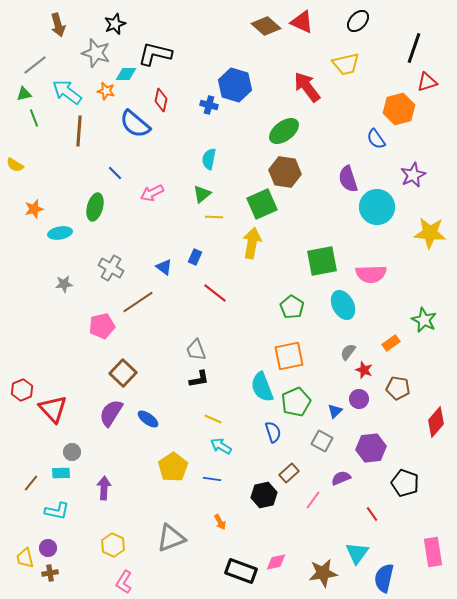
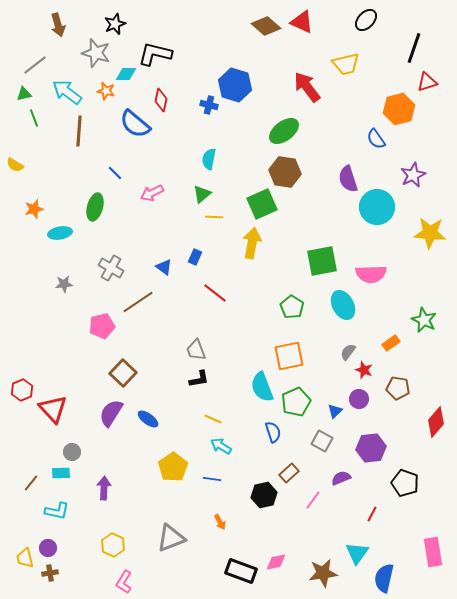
black ellipse at (358, 21): moved 8 px right, 1 px up
red line at (372, 514): rotated 63 degrees clockwise
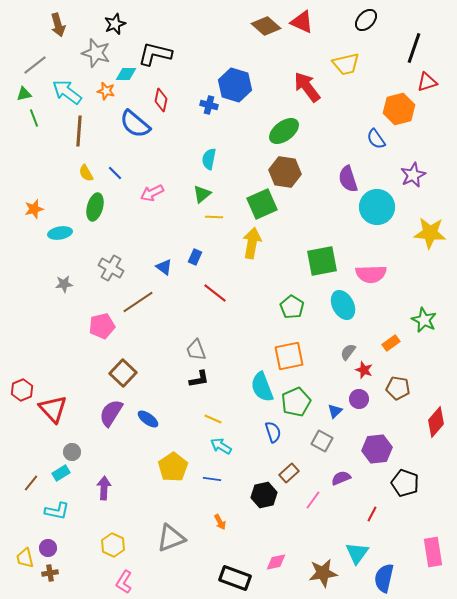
yellow semicircle at (15, 165): moved 71 px right, 8 px down; rotated 30 degrees clockwise
purple hexagon at (371, 448): moved 6 px right, 1 px down
cyan rectangle at (61, 473): rotated 30 degrees counterclockwise
black rectangle at (241, 571): moved 6 px left, 7 px down
